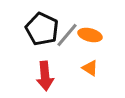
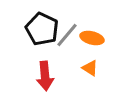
orange ellipse: moved 2 px right, 3 px down
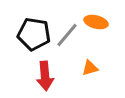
black pentagon: moved 8 px left, 5 px down; rotated 16 degrees counterclockwise
orange ellipse: moved 4 px right, 16 px up
orange triangle: rotated 48 degrees counterclockwise
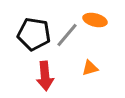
orange ellipse: moved 1 px left, 2 px up
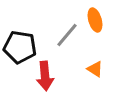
orange ellipse: rotated 60 degrees clockwise
black pentagon: moved 14 px left, 13 px down
orange triangle: moved 5 px right, 1 px down; rotated 48 degrees clockwise
